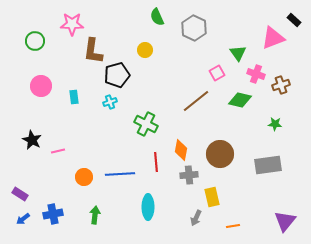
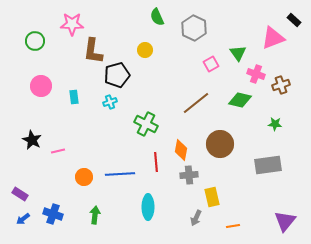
pink square: moved 6 px left, 9 px up
brown line: moved 2 px down
brown circle: moved 10 px up
blue cross: rotated 30 degrees clockwise
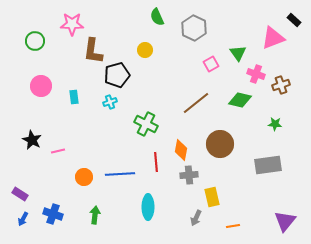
blue arrow: rotated 24 degrees counterclockwise
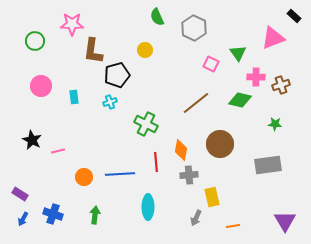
black rectangle: moved 4 px up
pink square: rotated 35 degrees counterclockwise
pink cross: moved 3 px down; rotated 18 degrees counterclockwise
purple triangle: rotated 10 degrees counterclockwise
